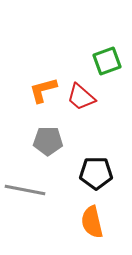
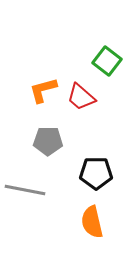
green square: rotated 32 degrees counterclockwise
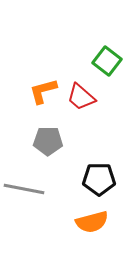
orange L-shape: moved 1 px down
black pentagon: moved 3 px right, 6 px down
gray line: moved 1 px left, 1 px up
orange semicircle: rotated 92 degrees counterclockwise
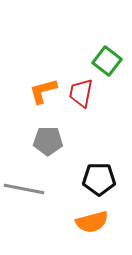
red trapezoid: moved 4 px up; rotated 60 degrees clockwise
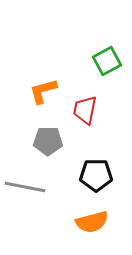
green square: rotated 24 degrees clockwise
red trapezoid: moved 4 px right, 17 px down
black pentagon: moved 3 px left, 4 px up
gray line: moved 1 px right, 2 px up
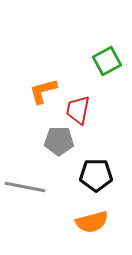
red trapezoid: moved 7 px left
gray pentagon: moved 11 px right
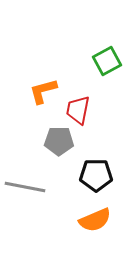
orange semicircle: moved 3 px right, 2 px up; rotated 8 degrees counterclockwise
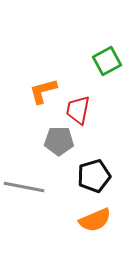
black pentagon: moved 2 px left, 1 px down; rotated 16 degrees counterclockwise
gray line: moved 1 px left
